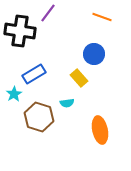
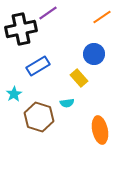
purple line: rotated 18 degrees clockwise
orange line: rotated 54 degrees counterclockwise
black cross: moved 1 px right, 2 px up; rotated 20 degrees counterclockwise
blue rectangle: moved 4 px right, 8 px up
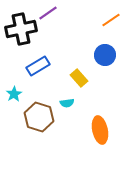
orange line: moved 9 px right, 3 px down
blue circle: moved 11 px right, 1 px down
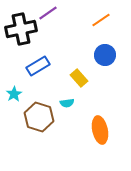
orange line: moved 10 px left
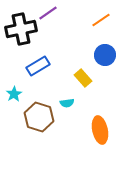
yellow rectangle: moved 4 px right
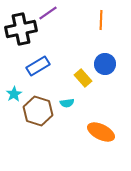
orange line: rotated 54 degrees counterclockwise
blue circle: moved 9 px down
brown hexagon: moved 1 px left, 6 px up
orange ellipse: moved 1 px right, 2 px down; rotated 52 degrees counterclockwise
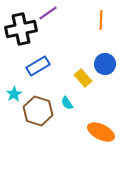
cyan semicircle: rotated 64 degrees clockwise
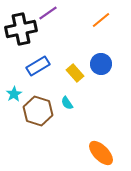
orange line: rotated 48 degrees clockwise
blue circle: moved 4 px left
yellow rectangle: moved 8 px left, 5 px up
orange ellipse: moved 21 px down; rotated 20 degrees clockwise
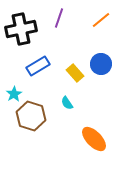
purple line: moved 11 px right, 5 px down; rotated 36 degrees counterclockwise
brown hexagon: moved 7 px left, 5 px down
orange ellipse: moved 7 px left, 14 px up
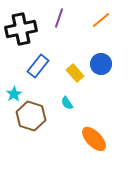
blue rectangle: rotated 20 degrees counterclockwise
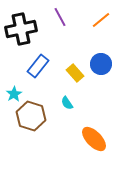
purple line: moved 1 px right, 1 px up; rotated 48 degrees counterclockwise
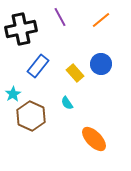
cyan star: moved 1 px left
brown hexagon: rotated 8 degrees clockwise
